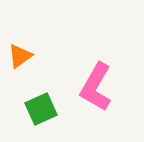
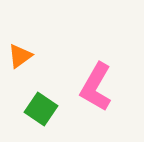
green square: rotated 32 degrees counterclockwise
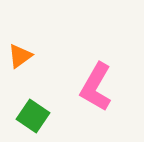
green square: moved 8 px left, 7 px down
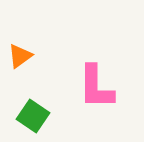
pink L-shape: rotated 30 degrees counterclockwise
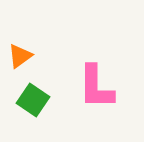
green square: moved 16 px up
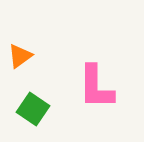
green square: moved 9 px down
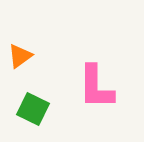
green square: rotated 8 degrees counterclockwise
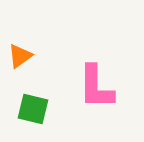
green square: rotated 12 degrees counterclockwise
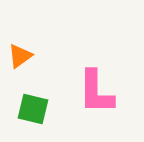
pink L-shape: moved 5 px down
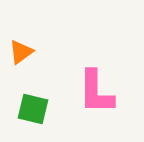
orange triangle: moved 1 px right, 4 px up
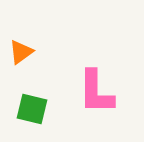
green square: moved 1 px left
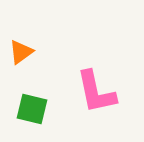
pink L-shape: rotated 12 degrees counterclockwise
